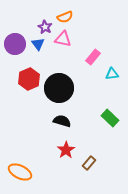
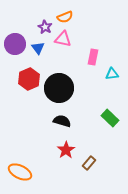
blue triangle: moved 4 px down
pink rectangle: rotated 28 degrees counterclockwise
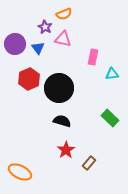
orange semicircle: moved 1 px left, 3 px up
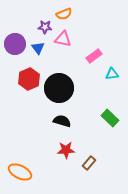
purple star: rotated 24 degrees counterclockwise
pink rectangle: moved 1 px right, 1 px up; rotated 42 degrees clockwise
red star: rotated 30 degrees clockwise
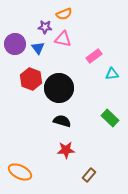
red hexagon: moved 2 px right; rotated 15 degrees counterclockwise
brown rectangle: moved 12 px down
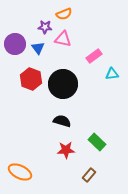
black circle: moved 4 px right, 4 px up
green rectangle: moved 13 px left, 24 px down
